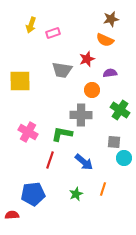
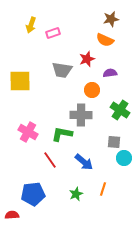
red line: rotated 54 degrees counterclockwise
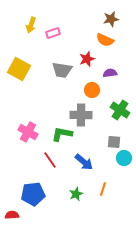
yellow square: moved 1 px left, 12 px up; rotated 30 degrees clockwise
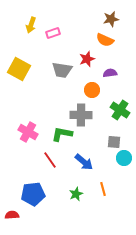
orange line: rotated 32 degrees counterclockwise
